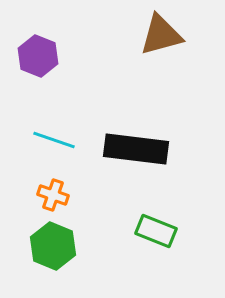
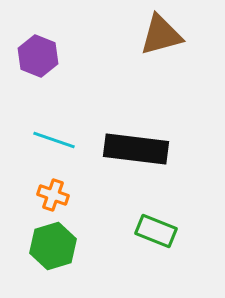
green hexagon: rotated 21 degrees clockwise
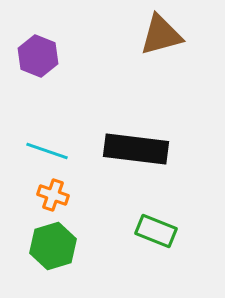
cyan line: moved 7 px left, 11 px down
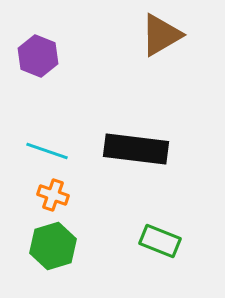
brown triangle: rotated 15 degrees counterclockwise
green rectangle: moved 4 px right, 10 px down
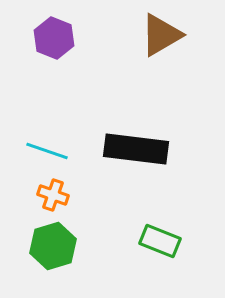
purple hexagon: moved 16 px right, 18 px up
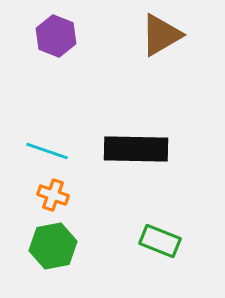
purple hexagon: moved 2 px right, 2 px up
black rectangle: rotated 6 degrees counterclockwise
green hexagon: rotated 6 degrees clockwise
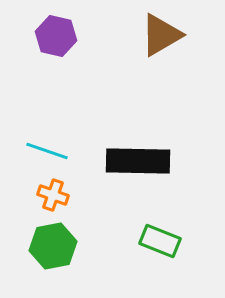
purple hexagon: rotated 9 degrees counterclockwise
black rectangle: moved 2 px right, 12 px down
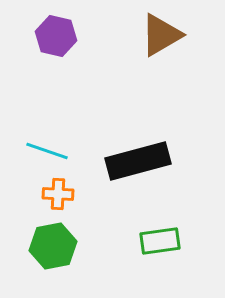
black rectangle: rotated 16 degrees counterclockwise
orange cross: moved 5 px right, 1 px up; rotated 16 degrees counterclockwise
green rectangle: rotated 30 degrees counterclockwise
